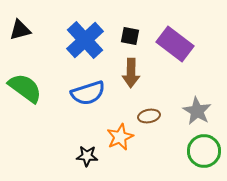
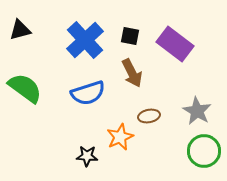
brown arrow: moved 1 px right; rotated 28 degrees counterclockwise
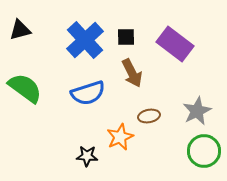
black square: moved 4 px left, 1 px down; rotated 12 degrees counterclockwise
gray star: rotated 16 degrees clockwise
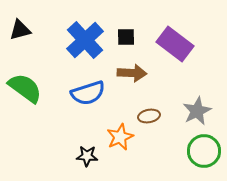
brown arrow: rotated 60 degrees counterclockwise
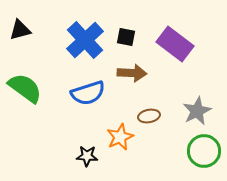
black square: rotated 12 degrees clockwise
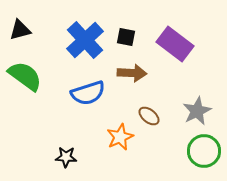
green semicircle: moved 12 px up
brown ellipse: rotated 50 degrees clockwise
black star: moved 21 px left, 1 px down
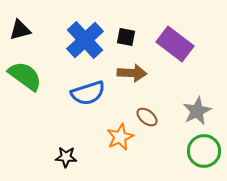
brown ellipse: moved 2 px left, 1 px down
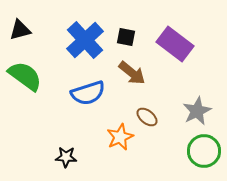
brown arrow: rotated 36 degrees clockwise
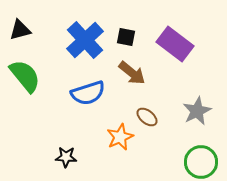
green semicircle: rotated 15 degrees clockwise
green circle: moved 3 px left, 11 px down
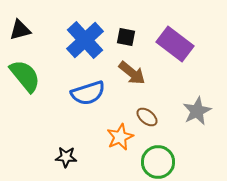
green circle: moved 43 px left
